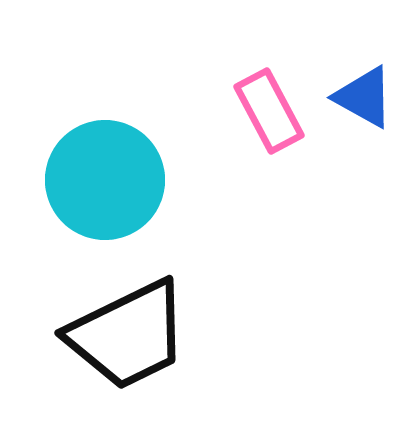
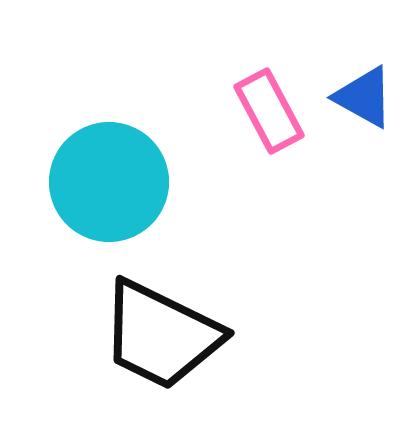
cyan circle: moved 4 px right, 2 px down
black trapezoid: moved 33 px right; rotated 52 degrees clockwise
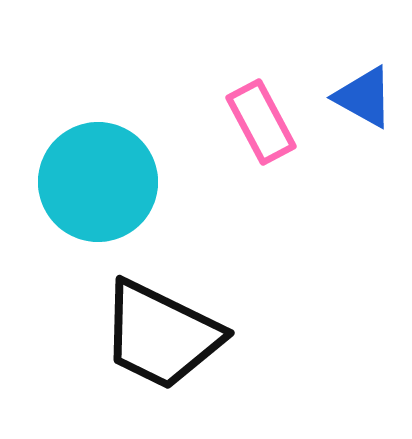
pink rectangle: moved 8 px left, 11 px down
cyan circle: moved 11 px left
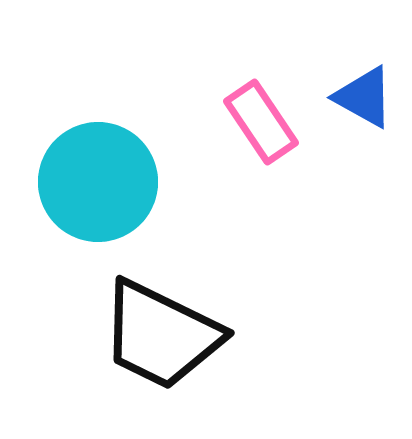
pink rectangle: rotated 6 degrees counterclockwise
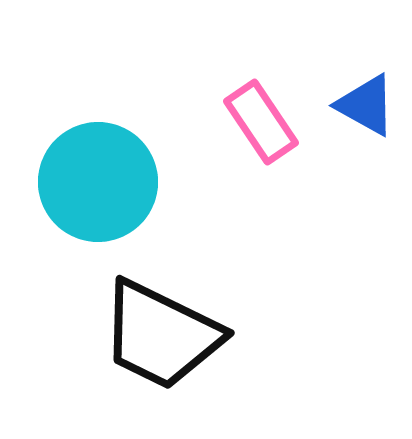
blue triangle: moved 2 px right, 8 px down
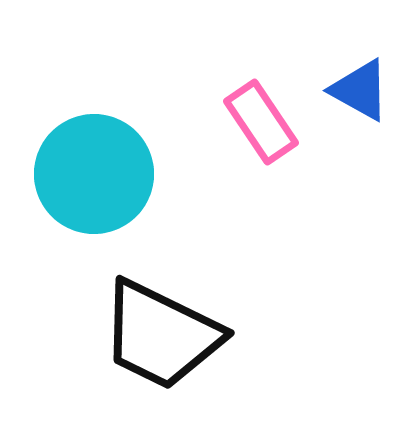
blue triangle: moved 6 px left, 15 px up
cyan circle: moved 4 px left, 8 px up
